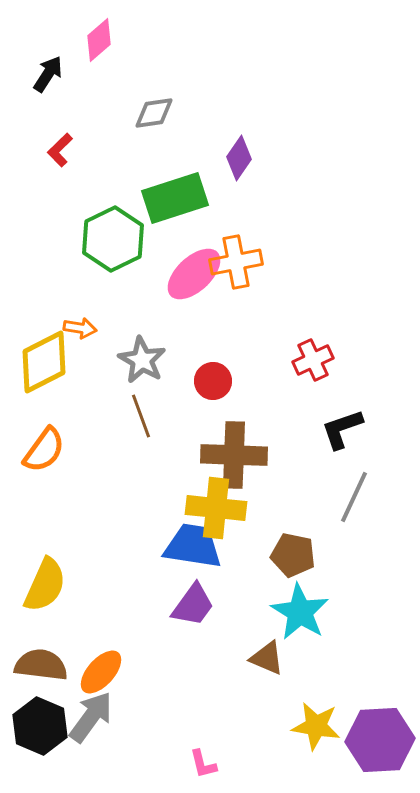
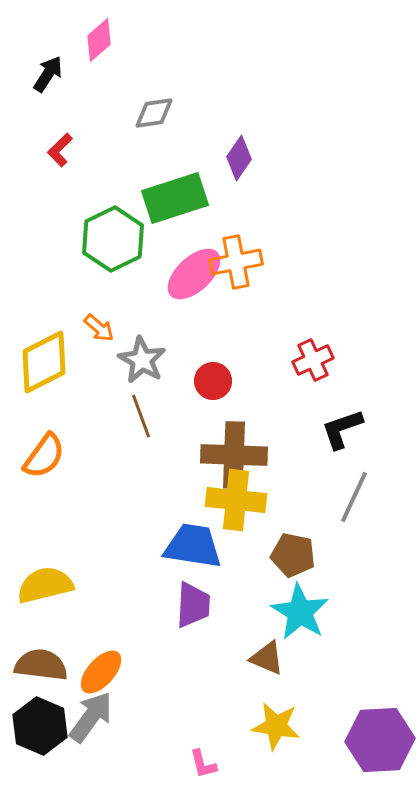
orange arrow: moved 19 px right; rotated 32 degrees clockwise
orange semicircle: moved 6 px down
yellow cross: moved 20 px right, 8 px up
yellow semicircle: rotated 128 degrees counterclockwise
purple trapezoid: rotated 33 degrees counterclockwise
yellow star: moved 40 px left
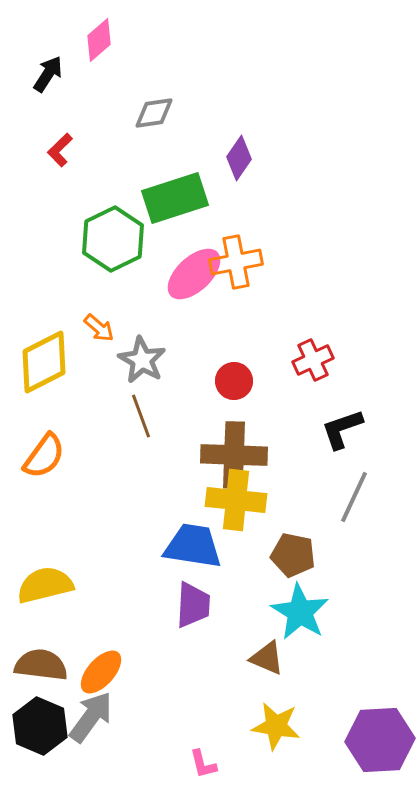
red circle: moved 21 px right
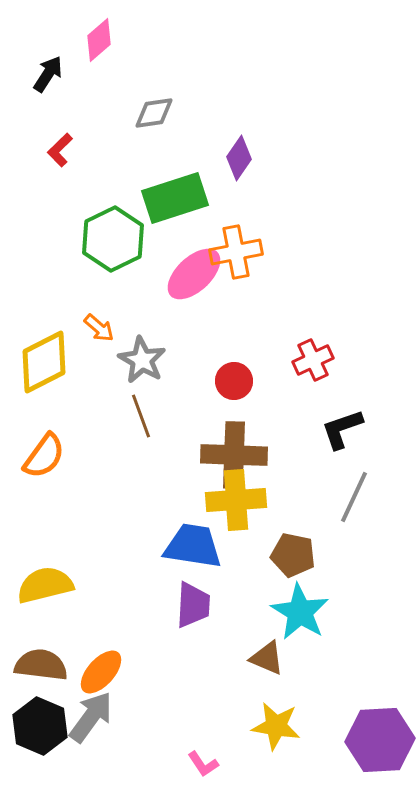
orange cross: moved 10 px up
yellow cross: rotated 10 degrees counterclockwise
pink L-shape: rotated 20 degrees counterclockwise
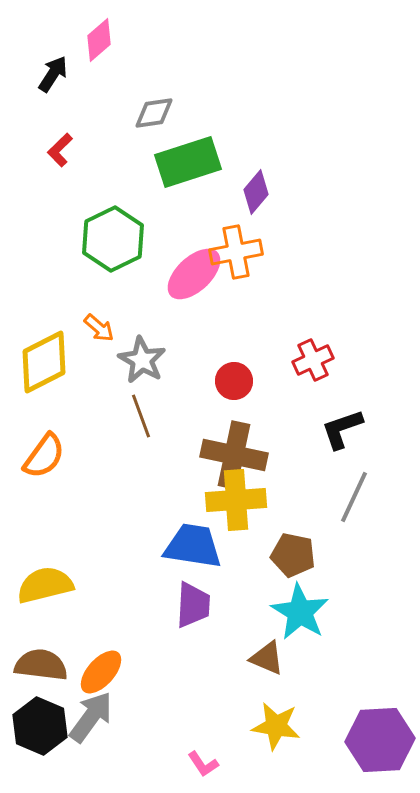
black arrow: moved 5 px right
purple diamond: moved 17 px right, 34 px down; rotated 6 degrees clockwise
green rectangle: moved 13 px right, 36 px up
brown cross: rotated 10 degrees clockwise
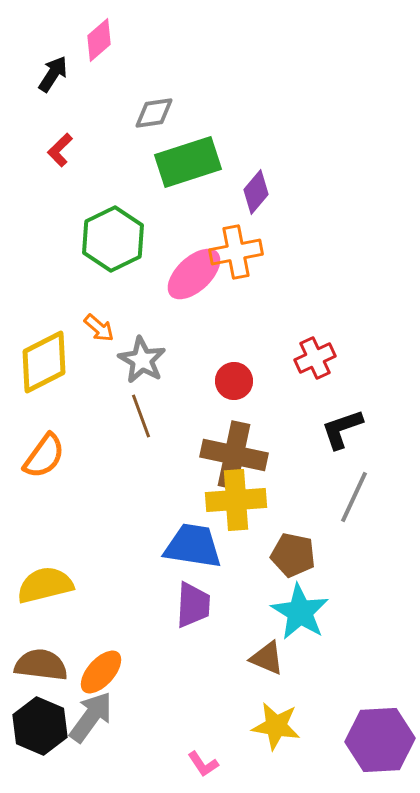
red cross: moved 2 px right, 2 px up
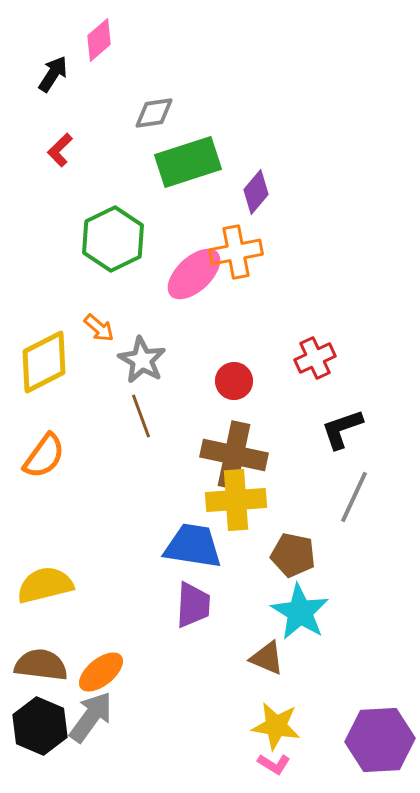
orange ellipse: rotated 9 degrees clockwise
pink L-shape: moved 71 px right; rotated 24 degrees counterclockwise
